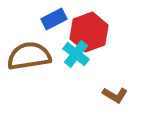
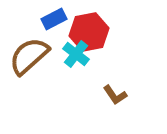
red hexagon: rotated 9 degrees clockwise
brown semicircle: rotated 33 degrees counterclockwise
brown L-shape: rotated 25 degrees clockwise
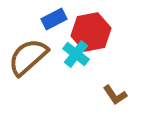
red hexagon: moved 2 px right
brown semicircle: moved 1 px left, 1 px down
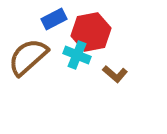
cyan cross: moved 1 px right, 1 px down; rotated 16 degrees counterclockwise
brown L-shape: moved 21 px up; rotated 15 degrees counterclockwise
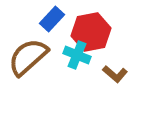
blue rectangle: moved 2 px left; rotated 20 degrees counterclockwise
